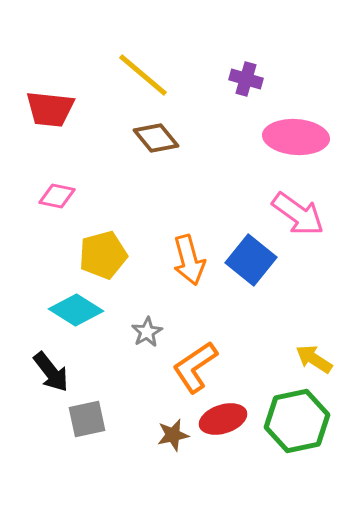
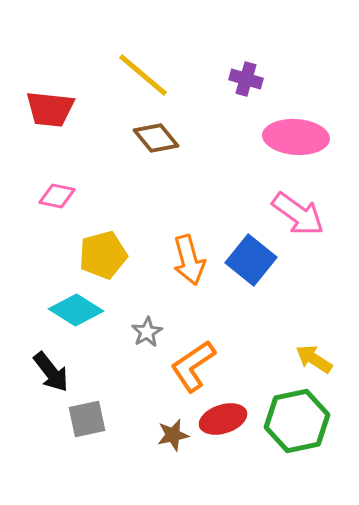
orange L-shape: moved 2 px left, 1 px up
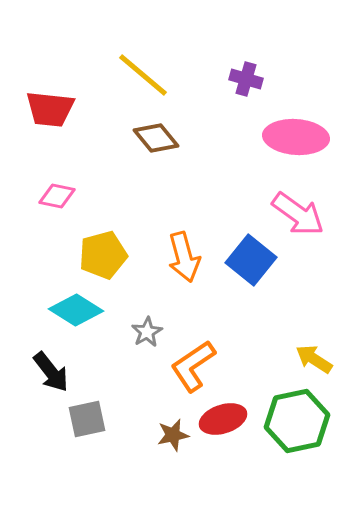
orange arrow: moved 5 px left, 3 px up
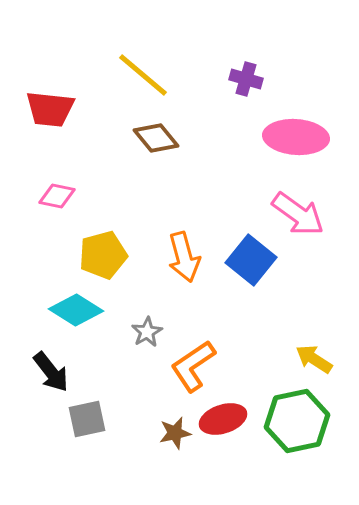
brown star: moved 2 px right, 2 px up
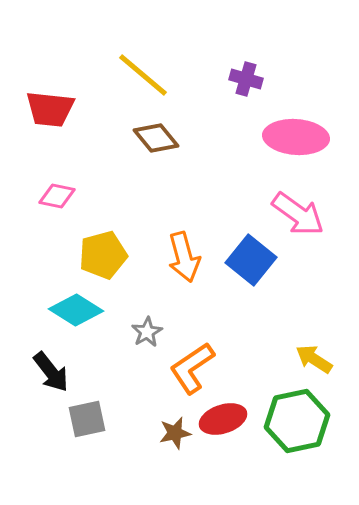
orange L-shape: moved 1 px left, 2 px down
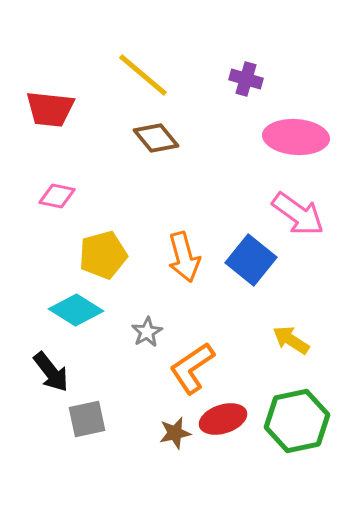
yellow arrow: moved 23 px left, 19 px up
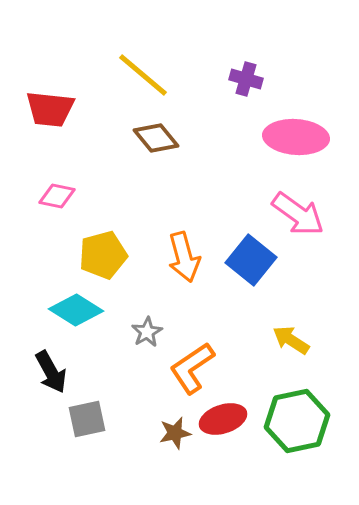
black arrow: rotated 9 degrees clockwise
